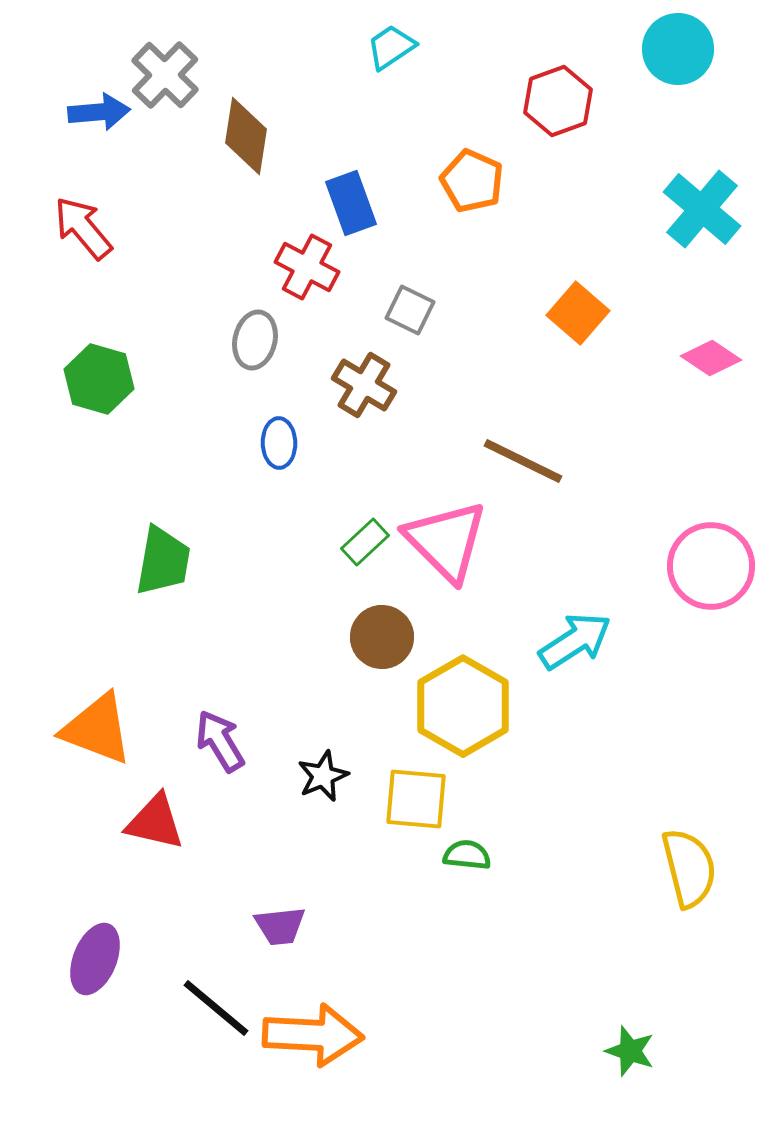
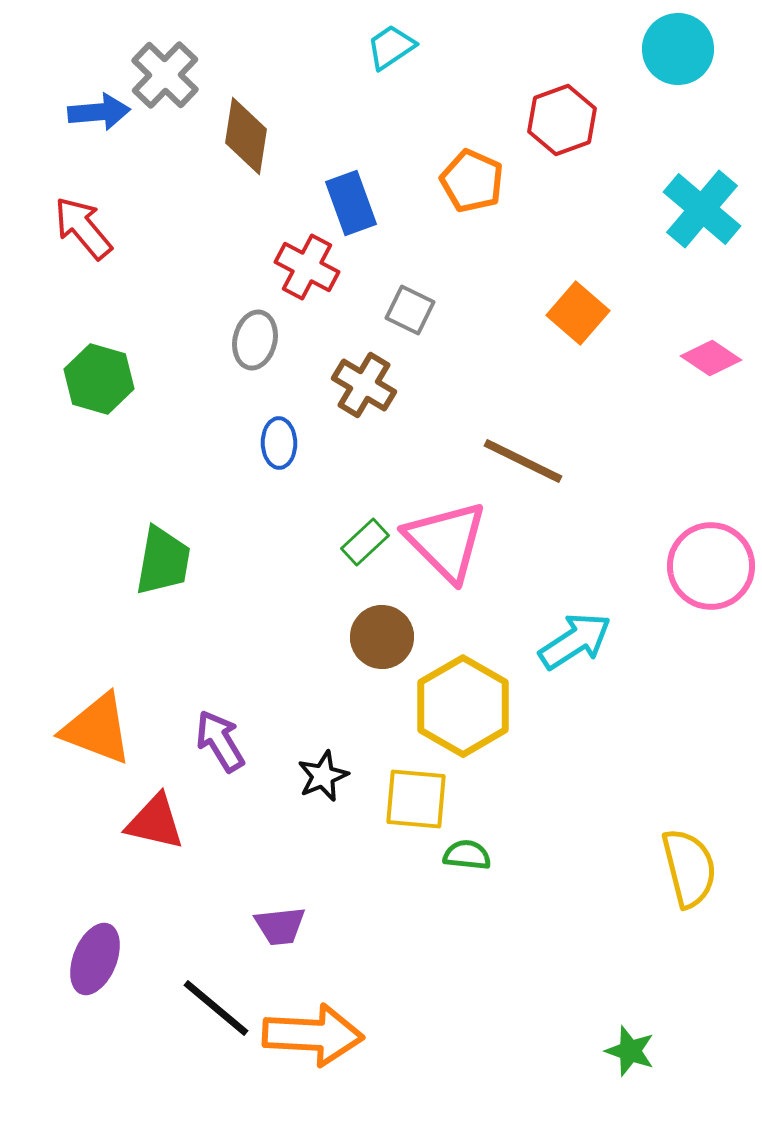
red hexagon: moved 4 px right, 19 px down
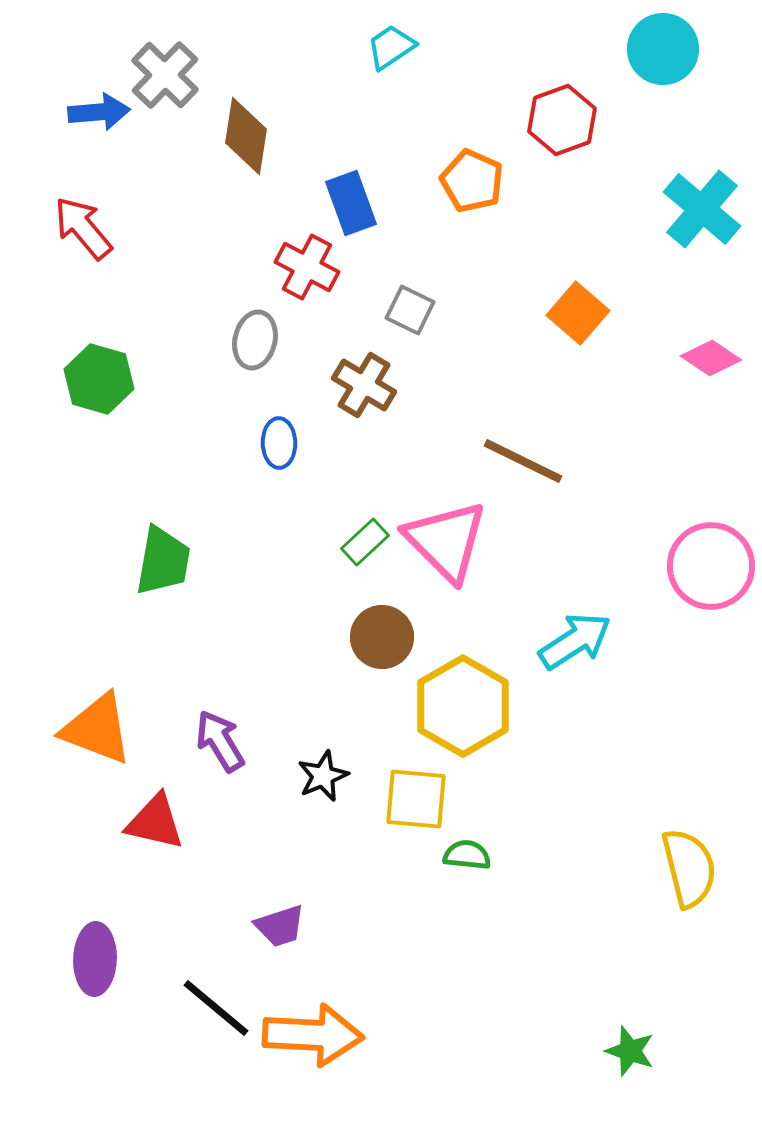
cyan circle: moved 15 px left
purple trapezoid: rotated 12 degrees counterclockwise
purple ellipse: rotated 20 degrees counterclockwise
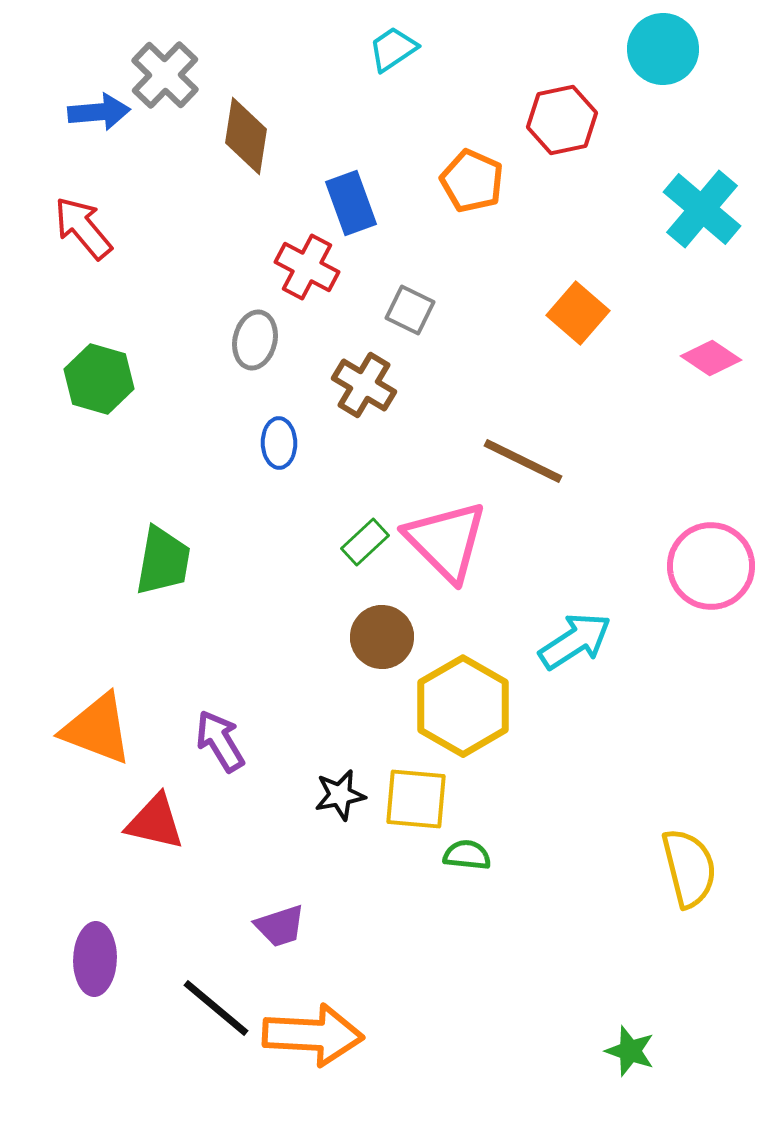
cyan trapezoid: moved 2 px right, 2 px down
red hexagon: rotated 8 degrees clockwise
black star: moved 17 px right, 19 px down; rotated 12 degrees clockwise
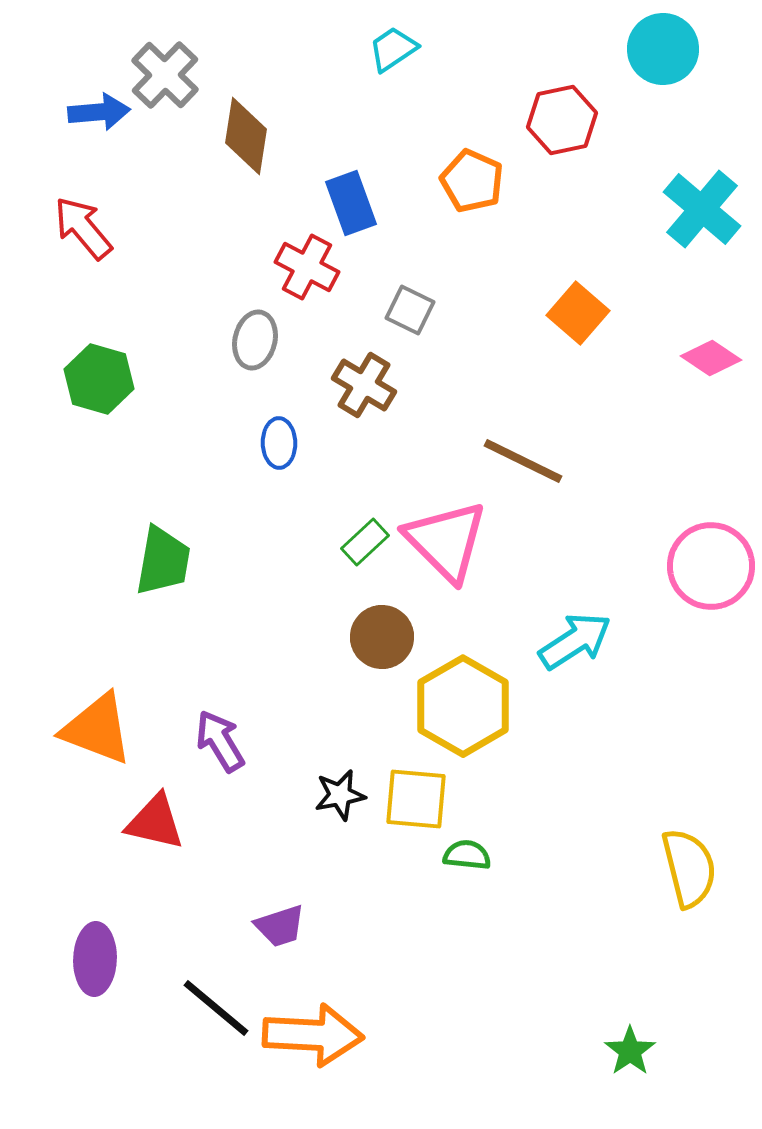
green star: rotated 18 degrees clockwise
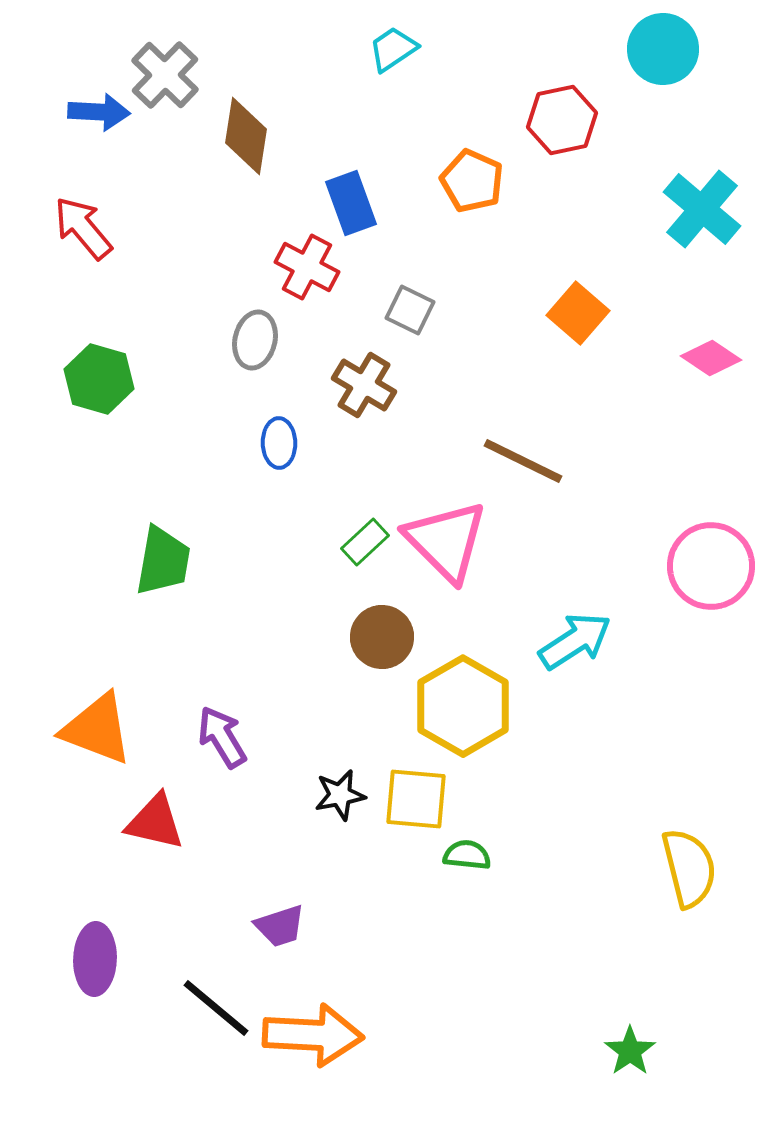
blue arrow: rotated 8 degrees clockwise
purple arrow: moved 2 px right, 4 px up
